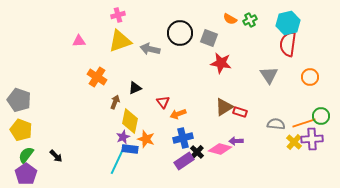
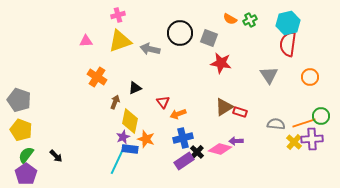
pink triangle: moved 7 px right
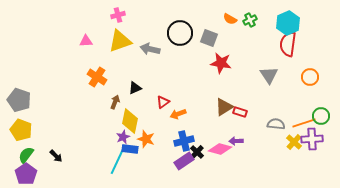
cyan hexagon: rotated 10 degrees counterclockwise
red triangle: rotated 32 degrees clockwise
blue cross: moved 1 px right, 3 px down
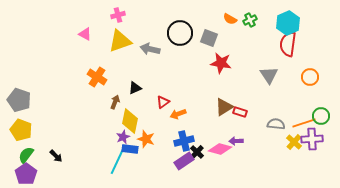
pink triangle: moved 1 px left, 7 px up; rotated 32 degrees clockwise
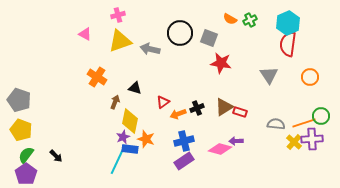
black triangle: rotated 40 degrees clockwise
black cross: moved 44 px up; rotated 24 degrees clockwise
